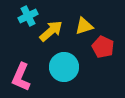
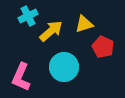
yellow triangle: moved 2 px up
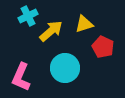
cyan circle: moved 1 px right, 1 px down
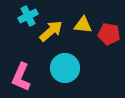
yellow triangle: moved 1 px left, 1 px down; rotated 24 degrees clockwise
red pentagon: moved 6 px right, 13 px up; rotated 15 degrees counterclockwise
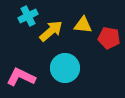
red pentagon: moved 4 px down
pink L-shape: rotated 92 degrees clockwise
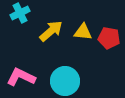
cyan cross: moved 8 px left, 3 px up
yellow triangle: moved 7 px down
cyan circle: moved 13 px down
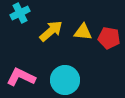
cyan circle: moved 1 px up
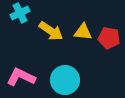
yellow arrow: rotated 75 degrees clockwise
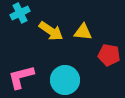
red pentagon: moved 17 px down
pink L-shape: rotated 40 degrees counterclockwise
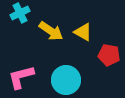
yellow triangle: rotated 24 degrees clockwise
cyan circle: moved 1 px right
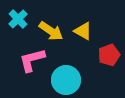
cyan cross: moved 2 px left, 6 px down; rotated 18 degrees counterclockwise
yellow triangle: moved 1 px up
red pentagon: rotated 30 degrees counterclockwise
pink L-shape: moved 11 px right, 17 px up
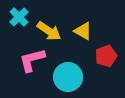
cyan cross: moved 1 px right, 2 px up
yellow arrow: moved 2 px left
red pentagon: moved 3 px left, 1 px down
cyan circle: moved 2 px right, 3 px up
